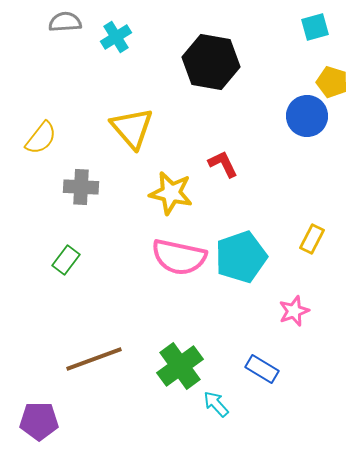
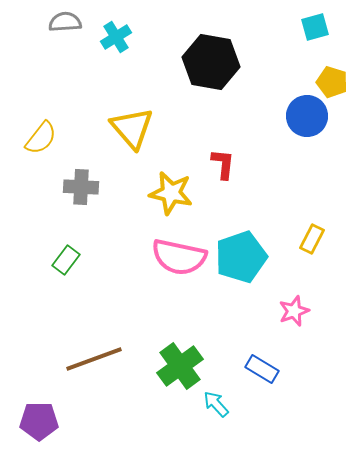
red L-shape: rotated 32 degrees clockwise
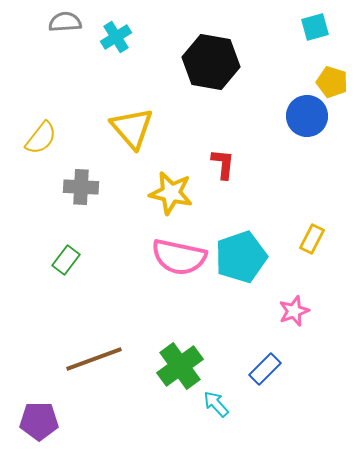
blue rectangle: moved 3 px right; rotated 76 degrees counterclockwise
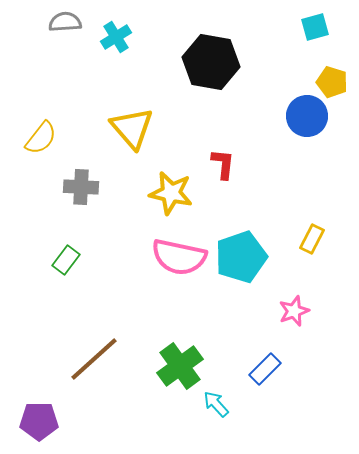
brown line: rotated 22 degrees counterclockwise
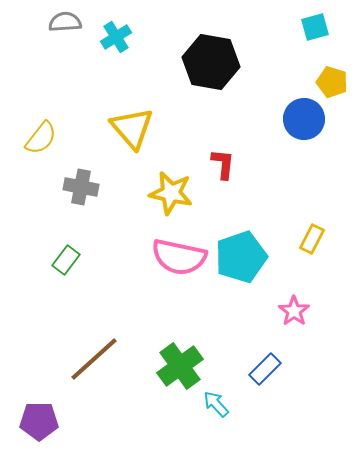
blue circle: moved 3 px left, 3 px down
gray cross: rotated 8 degrees clockwise
pink star: rotated 16 degrees counterclockwise
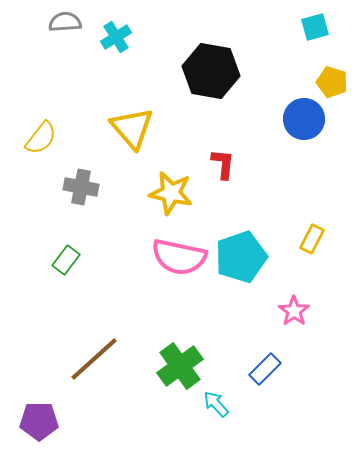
black hexagon: moved 9 px down
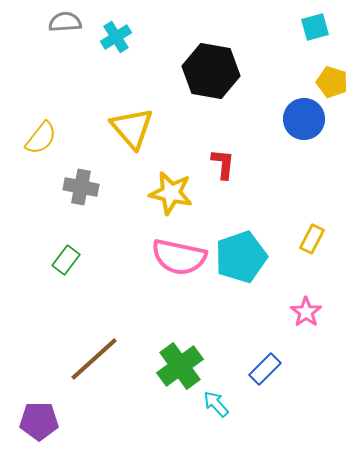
pink star: moved 12 px right, 1 px down
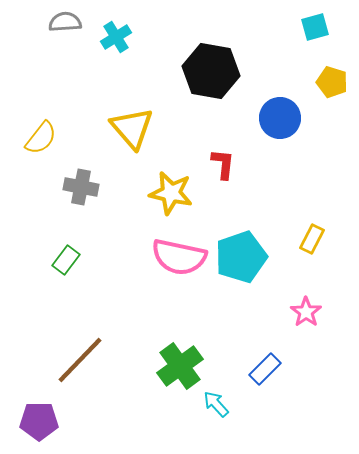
blue circle: moved 24 px left, 1 px up
brown line: moved 14 px left, 1 px down; rotated 4 degrees counterclockwise
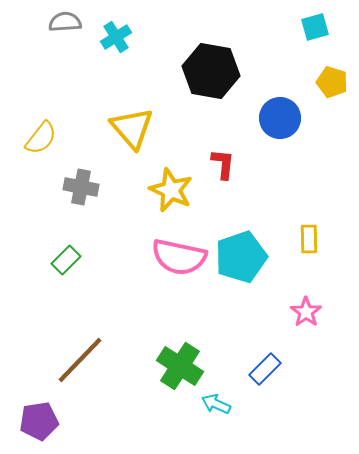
yellow star: moved 3 px up; rotated 12 degrees clockwise
yellow rectangle: moved 3 px left; rotated 28 degrees counterclockwise
green rectangle: rotated 8 degrees clockwise
green cross: rotated 21 degrees counterclockwise
cyan arrow: rotated 24 degrees counterclockwise
purple pentagon: rotated 9 degrees counterclockwise
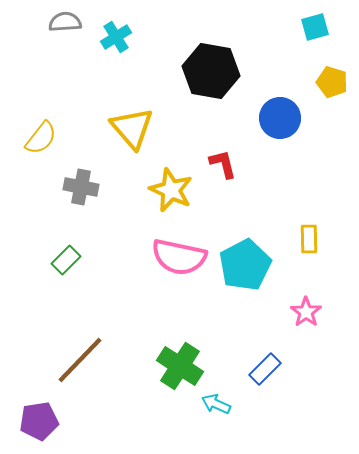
red L-shape: rotated 20 degrees counterclockwise
cyan pentagon: moved 4 px right, 8 px down; rotated 9 degrees counterclockwise
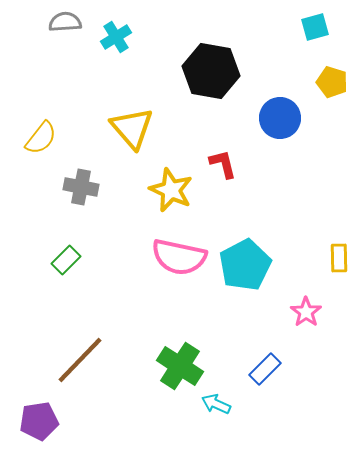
yellow rectangle: moved 30 px right, 19 px down
